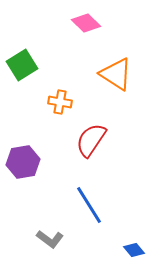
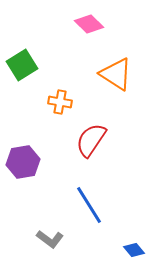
pink diamond: moved 3 px right, 1 px down
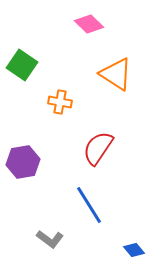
green square: rotated 24 degrees counterclockwise
red semicircle: moved 7 px right, 8 px down
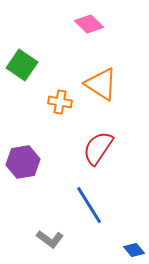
orange triangle: moved 15 px left, 10 px down
